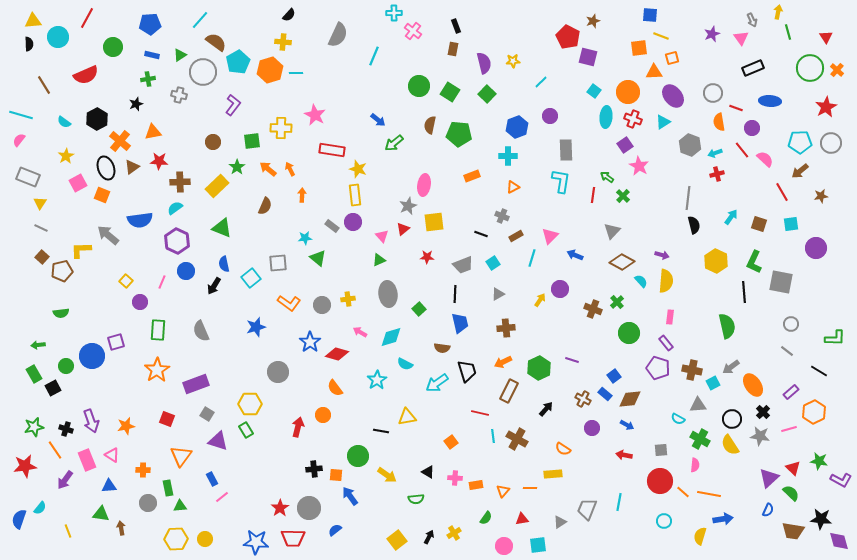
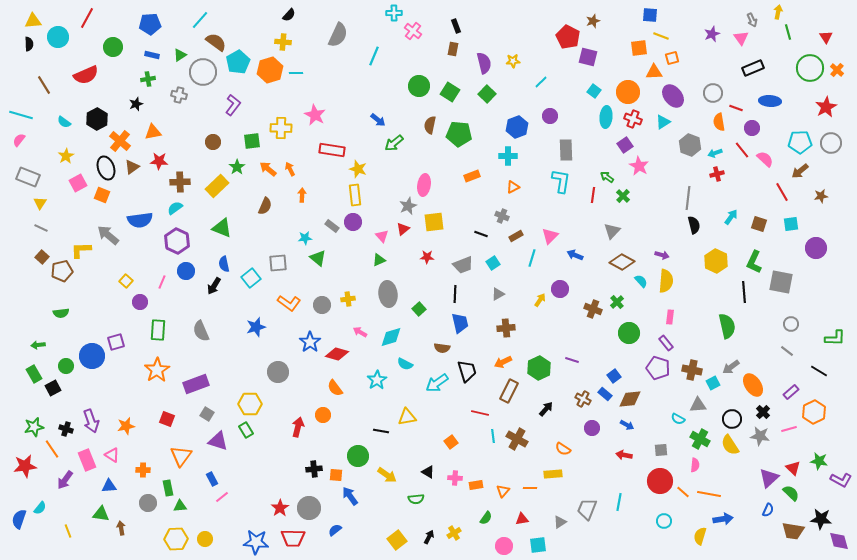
orange line at (55, 450): moved 3 px left, 1 px up
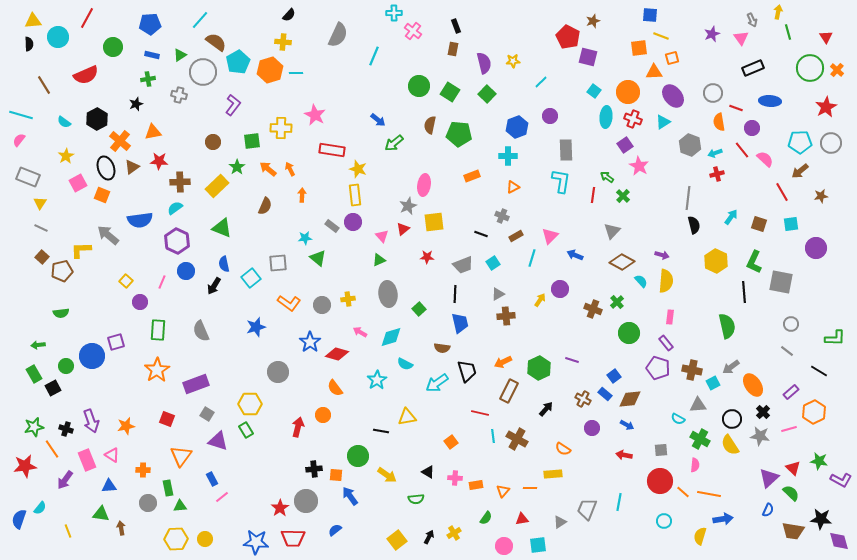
brown cross at (506, 328): moved 12 px up
gray circle at (309, 508): moved 3 px left, 7 px up
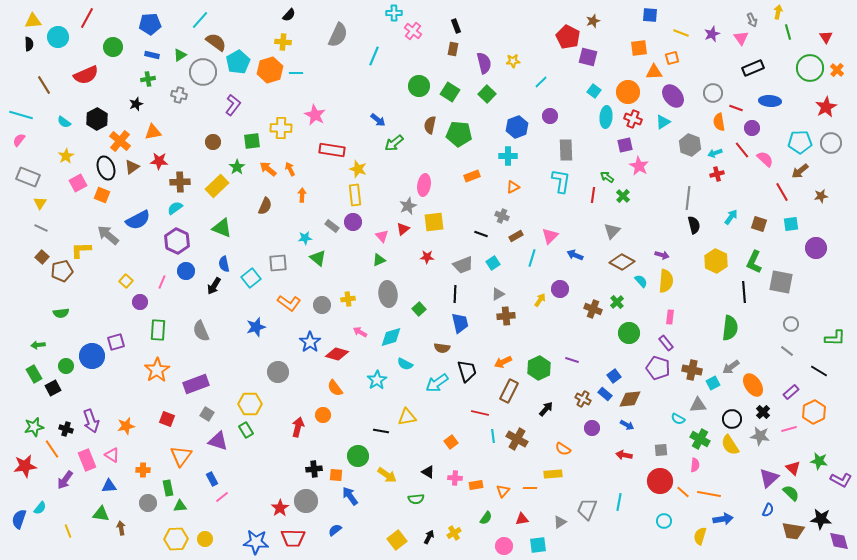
yellow line at (661, 36): moved 20 px right, 3 px up
purple square at (625, 145): rotated 21 degrees clockwise
blue semicircle at (140, 220): moved 2 px left; rotated 20 degrees counterclockwise
green semicircle at (727, 326): moved 3 px right, 2 px down; rotated 20 degrees clockwise
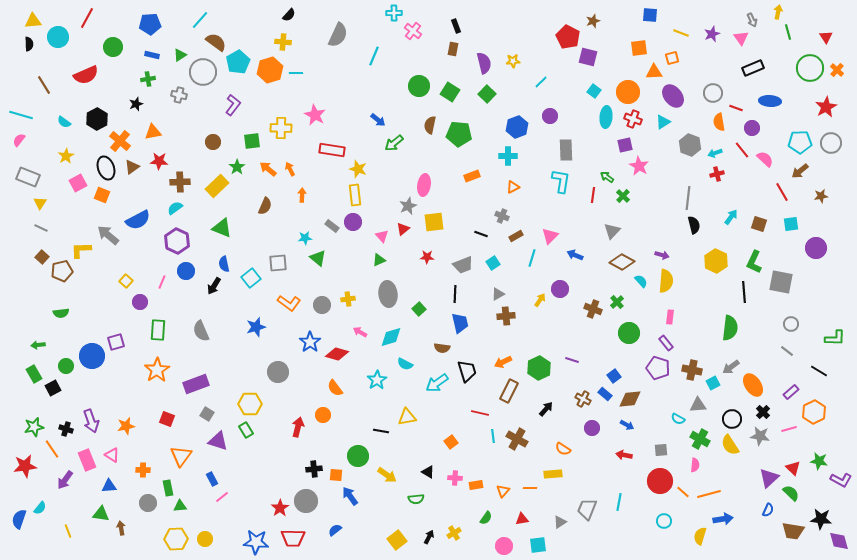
orange line at (709, 494): rotated 25 degrees counterclockwise
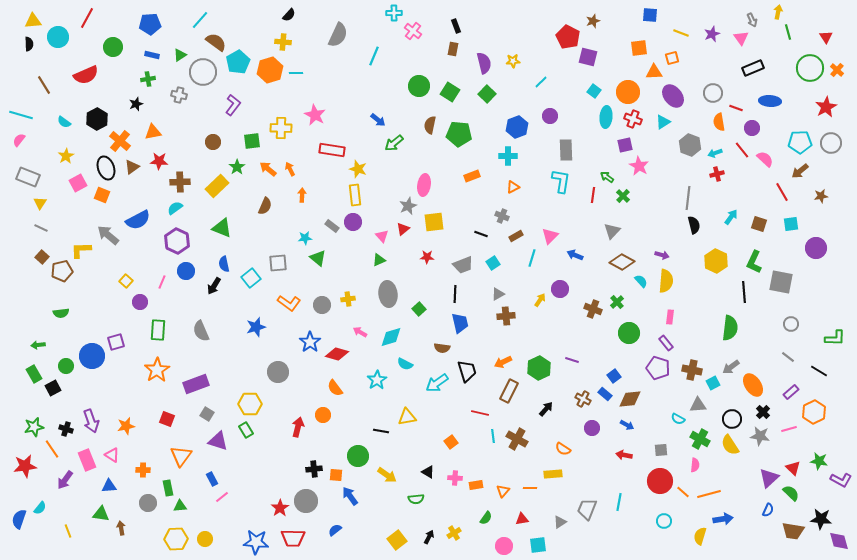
gray line at (787, 351): moved 1 px right, 6 px down
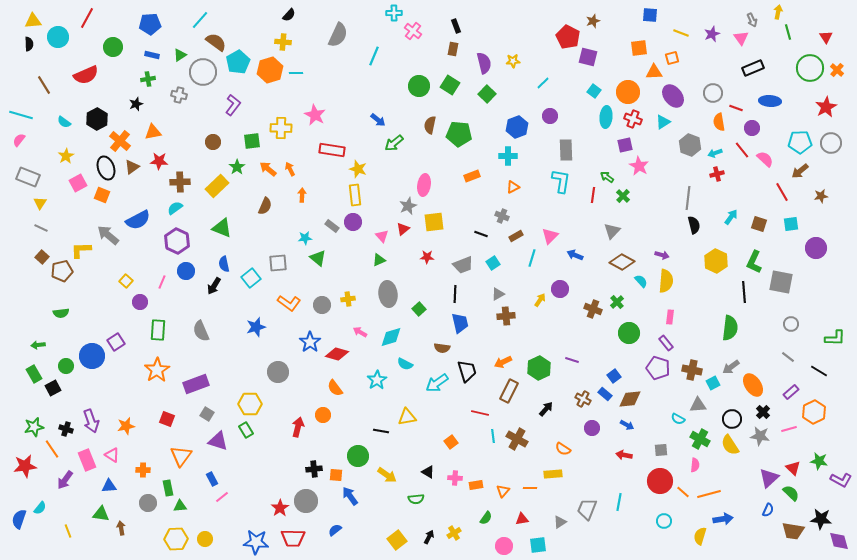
cyan line at (541, 82): moved 2 px right, 1 px down
green square at (450, 92): moved 7 px up
purple square at (116, 342): rotated 18 degrees counterclockwise
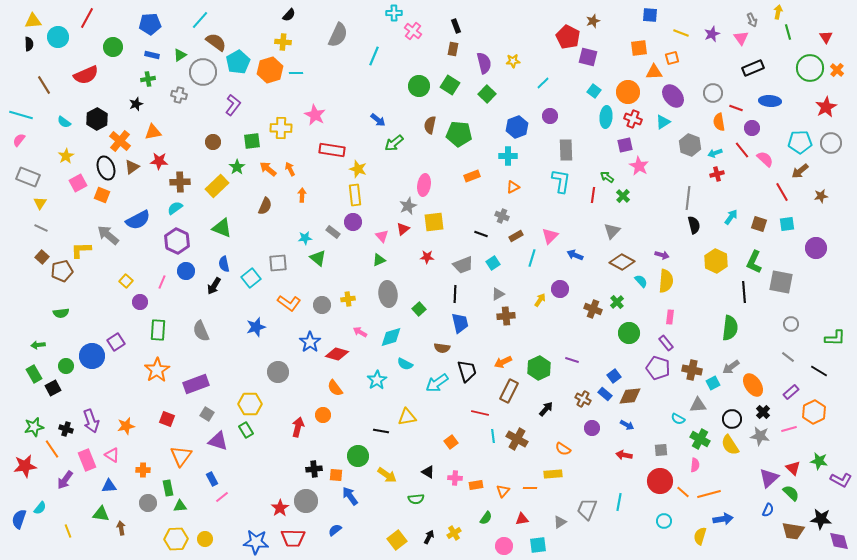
cyan square at (791, 224): moved 4 px left
gray rectangle at (332, 226): moved 1 px right, 6 px down
brown diamond at (630, 399): moved 3 px up
